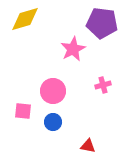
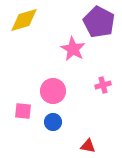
yellow diamond: moved 1 px left, 1 px down
purple pentagon: moved 3 px left, 1 px up; rotated 20 degrees clockwise
pink star: rotated 15 degrees counterclockwise
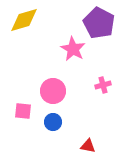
purple pentagon: moved 1 px down
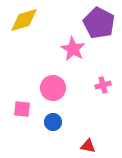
pink circle: moved 3 px up
pink square: moved 1 px left, 2 px up
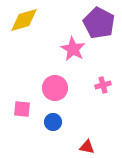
pink circle: moved 2 px right
red triangle: moved 1 px left, 1 px down
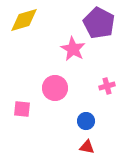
pink cross: moved 4 px right, 1 px down
blue circle: moved 33 px right, 1 px up
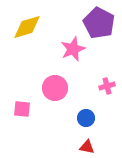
yellow diamond: moved 3 px right, 7 px down
pink star: rotated 20 degrees clockwise
blue circle: moved 3 px up
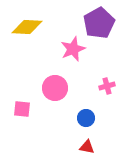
purple pentagon: rotated 16 degrees clockwise
yellow diamond: rotated 20 degrees clockwise
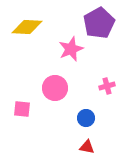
pink star: moved 2 px left
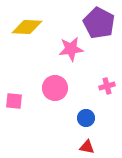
purple pentagon: rotated 16 degrees counterclockwise
pink star: rotated 15 degrees clockwise
pink square: moved 8 px left, 8 px up
